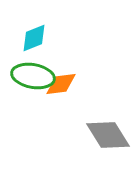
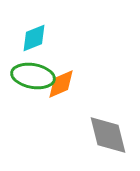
orange diamond: rotated 16 degrees counterclockwise
gray diamond: rotated 18 degrees clockwise
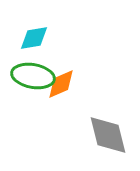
cyan diamond: rotated 12 degrees clockwise
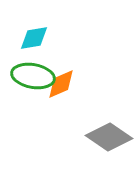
gray diamond: moved 1 px right, 2 px down; rotated 42 degrees counterclockwise
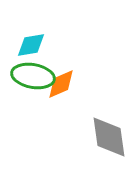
cyan diamond: moved 3 px left, 7 px down
gray diamond: rotated 48 degrees clockwise
